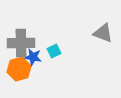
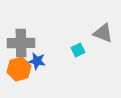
cyan square: moved 24 px right, 1 px up
blue star: moved 4 px right, 4 px down
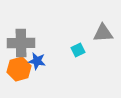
gray triangle: rotated 25 degrees counterclockwise
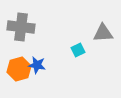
gray cross: moved 16 px up; rotated 8 degrees clockwise
blue star: moved 4 px down
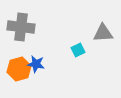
blue star: moved 1 px left, 1 px up
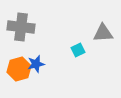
blue star: rotated 24 degrees counterclockwise
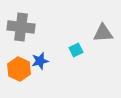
cyan square: moved 2 px left
blue star: moved 4 px right, 3 px up
orange hexagon: rotated 20 degrees counterclockwise
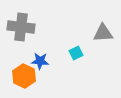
cyan square: moved 3 px down
blue star: rotated 18 degrees clockwise
orange hexagon: moved 5 px right, 7 px down
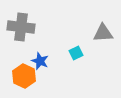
blue star: rotated 18 degrees clockwise
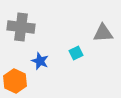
orange hexagon: moved 9 px left, 5 px down
